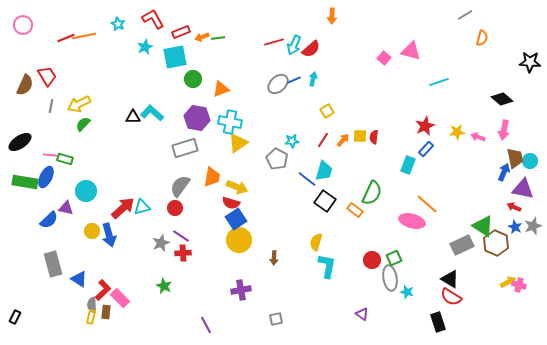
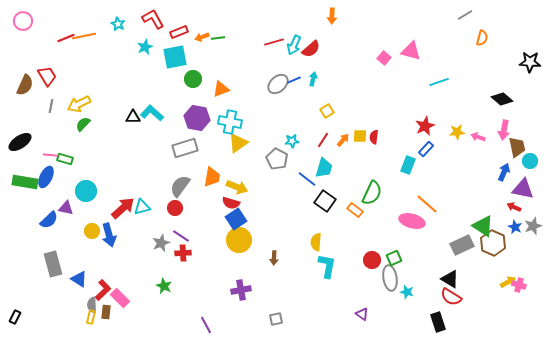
pink circle at (23, 25): moved 4 px up
red rectangle at (181, 32): moved 2 px left
brown trapezoid at (515, 158): moved 2 px right, 11 px up
cyan trapezoid at (324, 171): moved 3 px up
yellow semicircle at (316, 242): rotated 12 degrees counterclockwise
brown hexagon at (496, 243): moved 3 px left
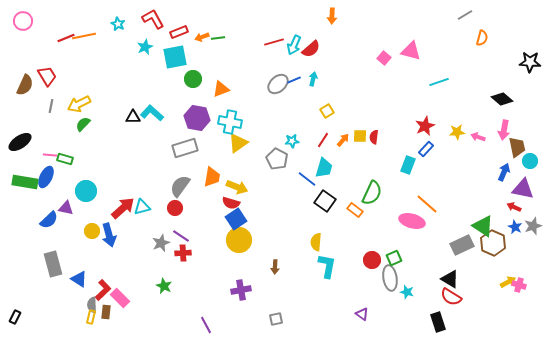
brown arrow at (274, 258): moved 1 px right, 9 px down
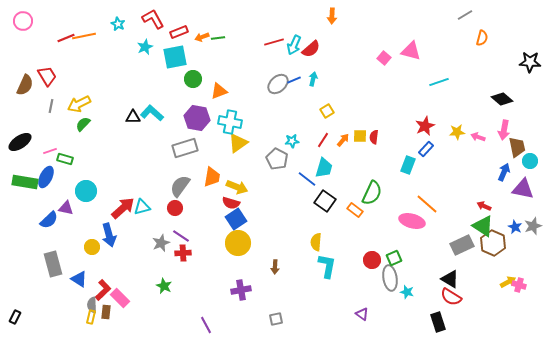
orange triangle at (221, 89): moved 2 px left, 2 px down
pink line at (50, 155): moved 4 px up; rotated 24 degrees counterclockwise
red arrow at (514, 207): moved 30 px left, 1 px up
yellow circle at (92, 231): moved 16 px down
yellow circle at (239, 240): moved 1 px left, 3 px down
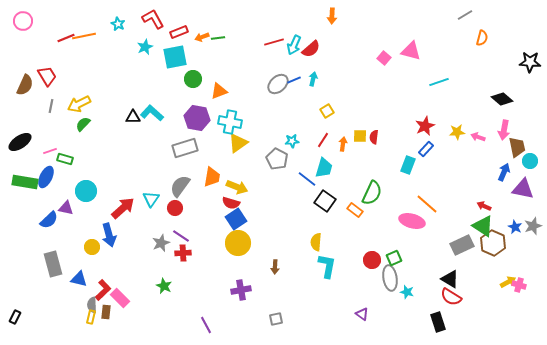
orange arrow at (343, 140): moved 4 px down; rotated 32 degrees counterclockwise
cyan triangle at (142, 207): moved 9 px right, 8 px up; rotated 42 degrees counterclockwise
blue triangle at (79, 279): rotated 18 degrees counterclockwise
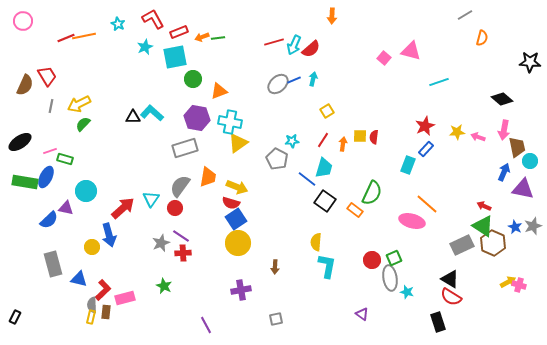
orange trapezoid at (212, 177): moved 4 px left
pink rectangle at (120, 298): moved 5 px right; rotated 60 degrees counterclockwise
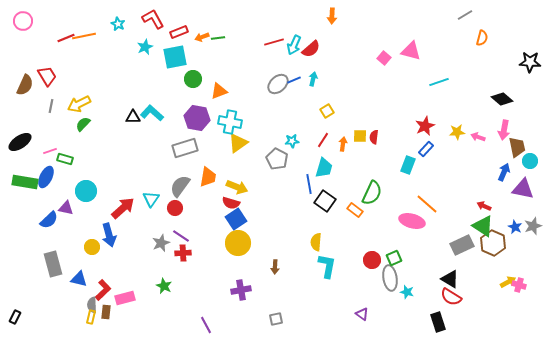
blue line at (307, 179): moved 2 px right, 5 px down; rotated 42 degrees clockwise
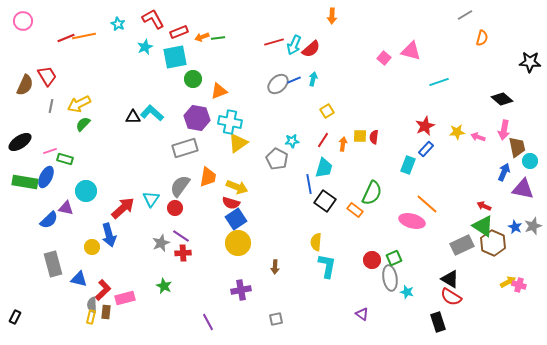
purple line at (206, 325): moved 2 px right, 3 px up
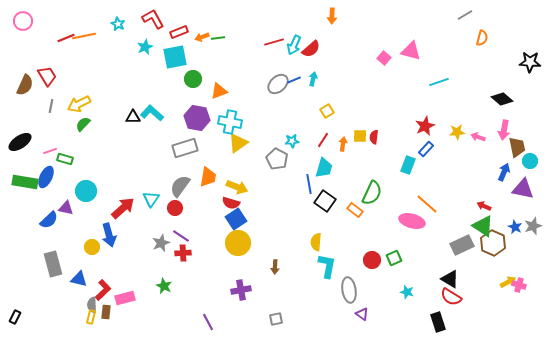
gray ellipse at (390, 278): moved 41 px left, 12 px down
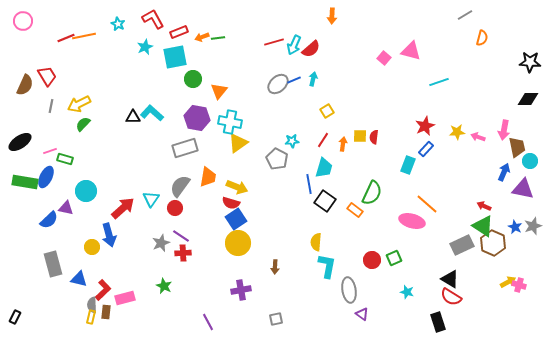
orange triangle at (219, 91): rotated 30 degrees counterclockwise
black diamond at (502, 99): moved 26 px right; rotated 40 degrees counterclockwise
